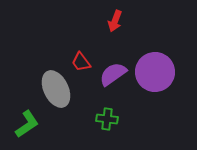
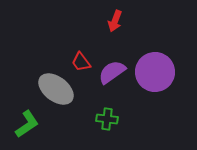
purple semicircle: moved 1 px left, 2 px up
gray ellipse: rotated 27 degrees counterclockwise
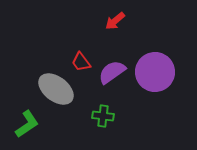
red arrow: rotated 30 degrees clockwise
green cross: moved 4 px left, 3 px up
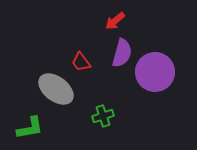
purple semicircle: moved 10 px right, 19 px up; rotated 140 degrees clockwise
green cross: rotated 25 degrees counterclockwise
green L-shape: moved 3 px right, 4 px down; rotated 24 degrees clockwise
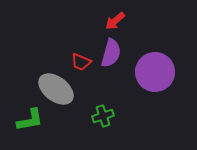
purple semicircle: moved 11 px left
red trapezoid: rotated 30 degrees counterclockwise
green L-shape: moved 8 px up
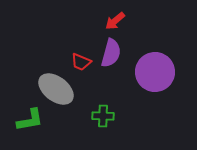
green cross: rotated 20 degrees clockwise
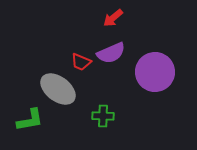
red arrow: moved 2 px left, 3 px up
purple semicircle: rotated 52 degrees clockwise
gray ellipse: moved 2 px right
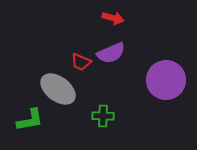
red arrow: rotated 125 degrees counterclockwise
purple circle: moved 11 px right, 8 px down
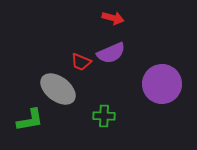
purple circle: moved 4 px left, 4 px down
green cross: moved 1 px right
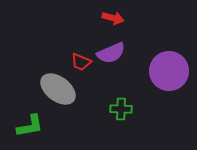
purple circle: moved 7 px right, 13 px up
green cross: moved 17 px right, 7 px up
green L-shape: moved 6 px down
